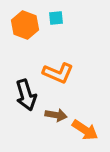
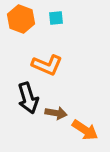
orange hexagon: moved 4 px left, 6 px up
orange L-shape: moved 11 px left, 8 px up
black arrow: moved 2 px right, 3 px down
brown arrow: moved 2 px up
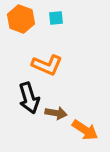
black arrow: moved 1 px right
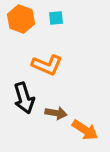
black arrow: moved 5 px left
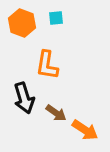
orange hexagon: moved 1 px right, 4 px down
orange L-shape: rotated 76 degrees clockwise
brown arrow: rotated 25 degrees clockwise
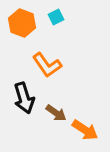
cyan square: moved 1 px up; rotated 21 degrees counterclockwise
orange L-shape: rotated 44 degrees counterclockwise
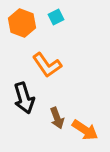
brown arrow: moved 1 px right, 5 px down; rotated 35 degrees clockwise
